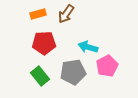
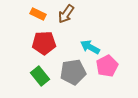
orange rectangle: rotated 42 degrees clockwise
cyan arrow: moved 2 px right; rotated 12 degrees clockwise
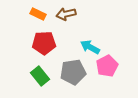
brown arrow: rotated 42 degrees clockwise
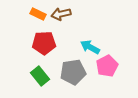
brown arrow: moved 5 px left
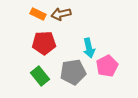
cyan arrow: moved 1 px left, 1 px down; rotated 132 degrees counterclockwise
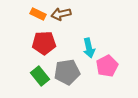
gray pentagon: moved 6 px left
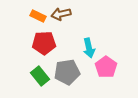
orange rectangle: moved 2 px down
pink pentagon: moved 1 px left, 1 px down; rotated 10 degrees counterclockwise
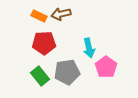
orange rectangle: moved 1 px right
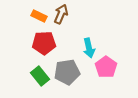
brown arrow: rotated 126 degrees clockwise
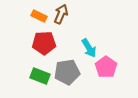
cyan arrow: rotated 18 degrees counterclockwise
green rectangle: rotated 30 degrees counterclockwise
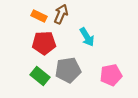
cyan arrow: moved 2 px left, 11 px up
pink pentagon: moved 5 px right, 8 px down; rotated 25 degrees clockwise
gray pentagon: moved 1 px right, 2 px up
green rectangle: rotated 18 degrees clockwise
